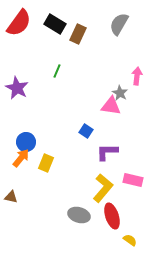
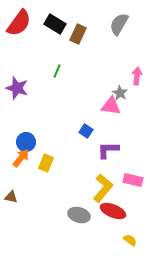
purple star: rotated 10 degrees counterclockwise
purple L-shape: moved 1 px right, 2 px up
red ellipse: moved 1 px right, 5 px up; rotated 50 degrees counterclockwise
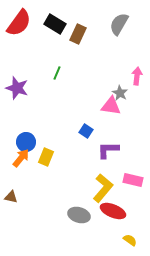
green line: moved 2 px down
yellow rectangle: moved 6 px up
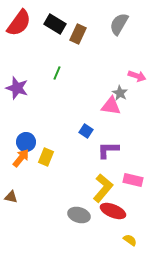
pink arrow: rotated 102 degrees clockwise
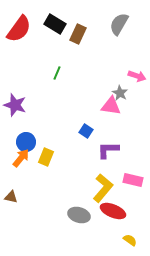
red semicircle: moved 6 px down
purple star: moved 2 px left, 17 px down
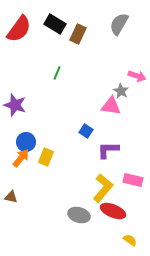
gray star: moved 1 px right, 2 px up
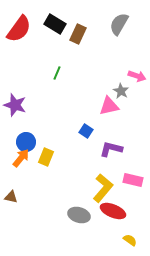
pink triangle: moved 2 px left; rotated 20 degrees counterclockwise
purple L-shape: moved 3 px right, 1 px up; rotated 15 degrees clockwise
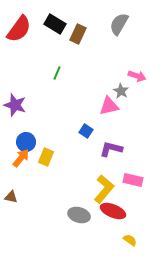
yellow L-shape: moved 1 px right, 1 px down
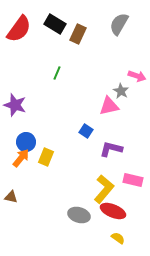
yellow semicircle: moved 12 px left, 2 px up
